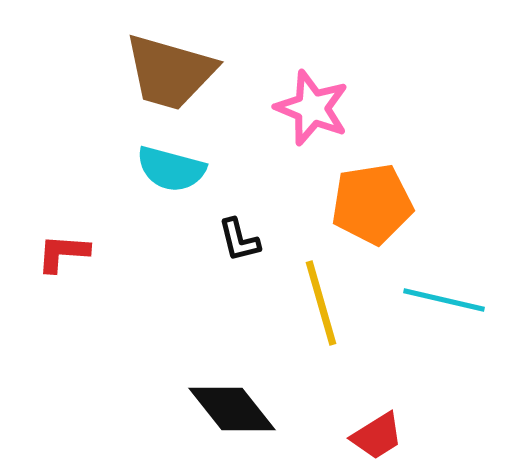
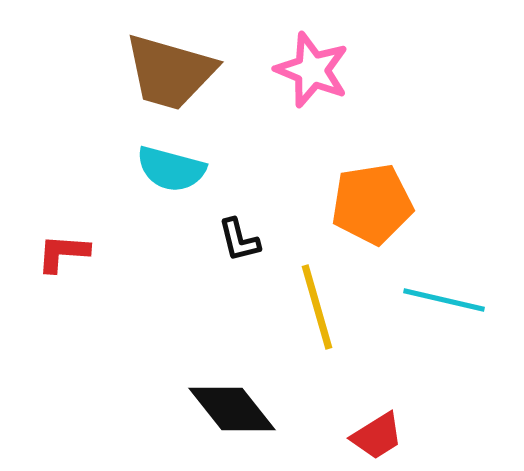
pink star: moved 38 px up
yellow line: moved 4 px left, 4 px down
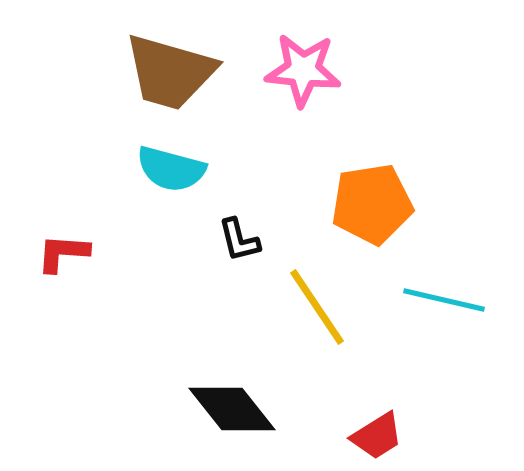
pink star: moved 9 px left; rotated 16 degrees counterclockwise
yellow line: rotated 18 degrees counterclockwise
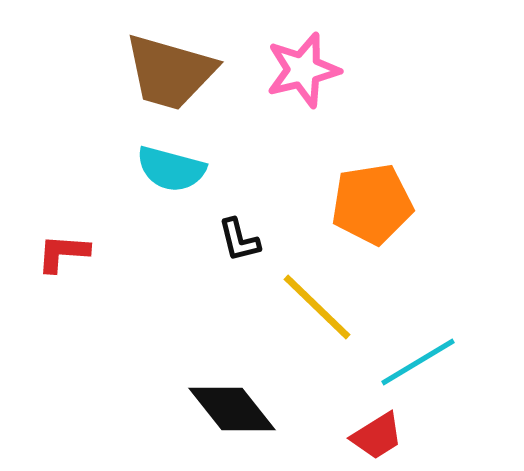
pink star: rotated 20 degrees counterclockwise
cyan line: moved 26 px left, 62 px down; rotated 44 degrees counterclockwise
yellow line: rotated 12 degrees counterclockwise
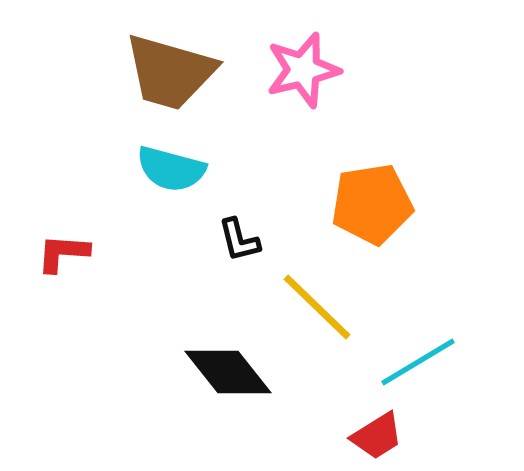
black diamond: moved 4 px left, 37 px up
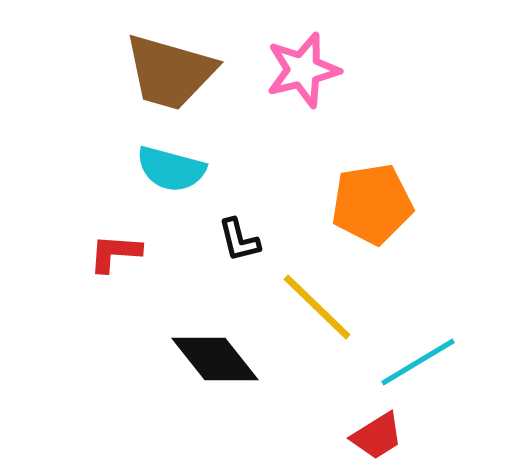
red L-shape: moved 52 px right
black diamond: moved 13 px left, 13 px up
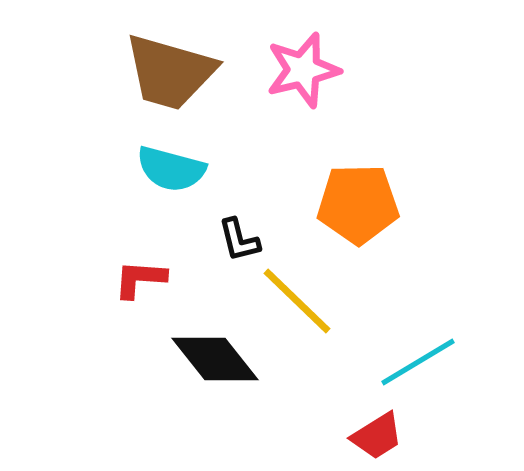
orange pentagon: moved 14 px left; rotated 8 degrees clockwise
red L-shape: moved 25 px right, 26 px down
yellow line: moved 20 px left, 6 px up
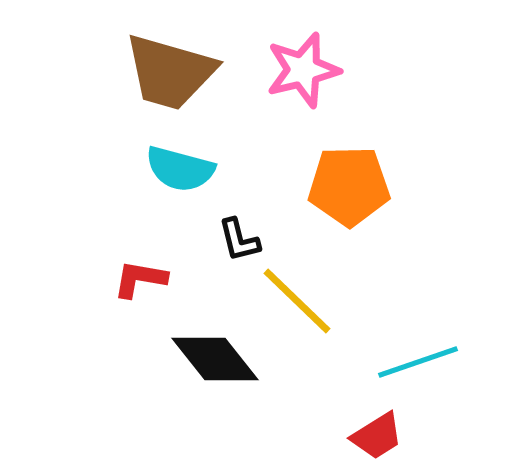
cyan semicircle: moved 9 px right
orange pentagon: moved 9 px left, 18 px up
red L-shape: rotated 6 degrees clockwise
cyan line: rotated 12 degrees clockwise
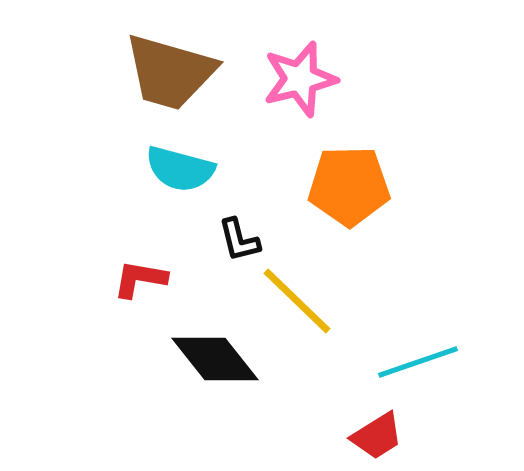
pink star: moved 3 px left, 9 px down
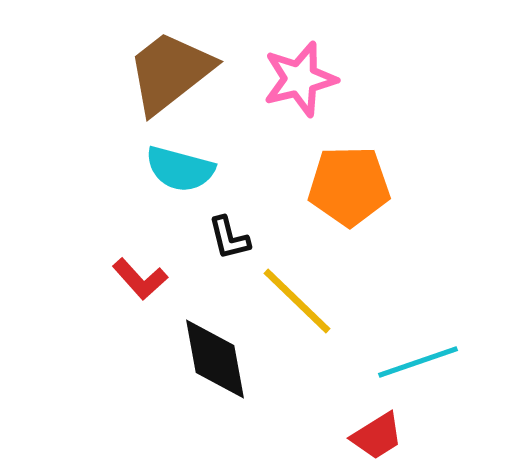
brown trapezoid: rotated 126 degrees clockwise
black L-shape: moved 10 px left, 2 px up
red L-shape: rotated 142 degrees counterclockwise
black diamond: rotated 28 degrees clockwise
